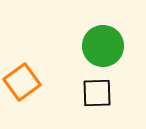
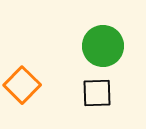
orange square: moved 3 px down; rotated 9 degrees counterclockwise
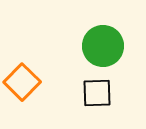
orange square: moved 3 px up
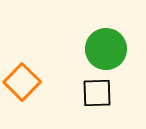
green circle: moved 3 px right, 3 px down
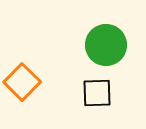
green circle: moved 4 px up
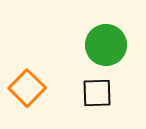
orange square: moved 5 px right, 6 px down
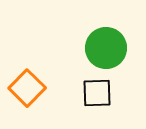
green circle: moved 3 px down
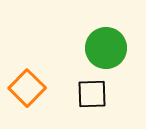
black square: moved 5 px left, 1 px down
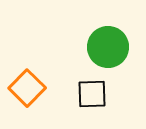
green circle: moved 2 px right, 1 px up
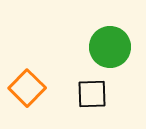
green circle: moved 2 px right
